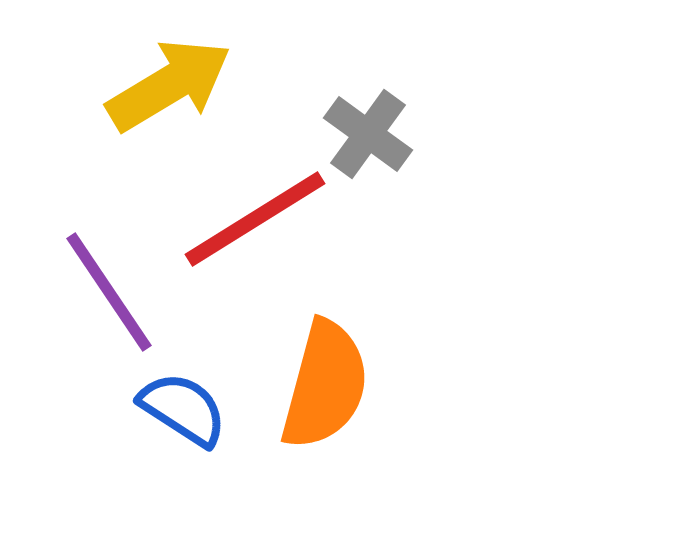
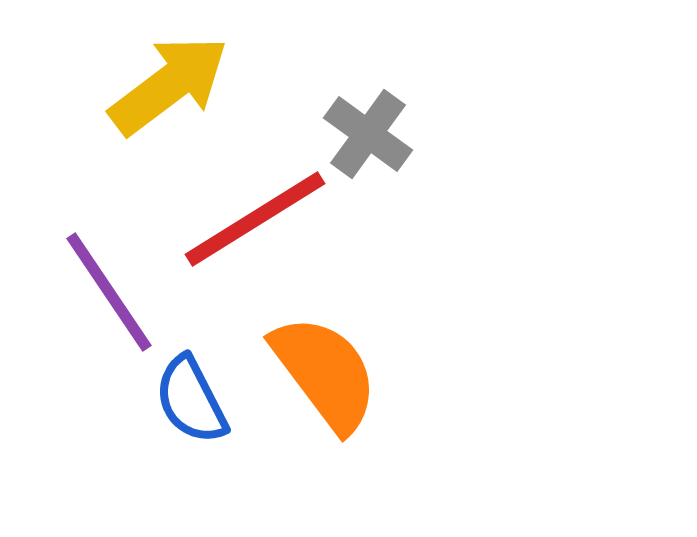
yellow arrow: rotated 6 degrees counterclockwise
orange semicircle: moved 12 px up; rotated 52 degrees counterclockwise
blue semicircle: moved 8 px right, 9 px up; rotated 150 degrees counterclockwise
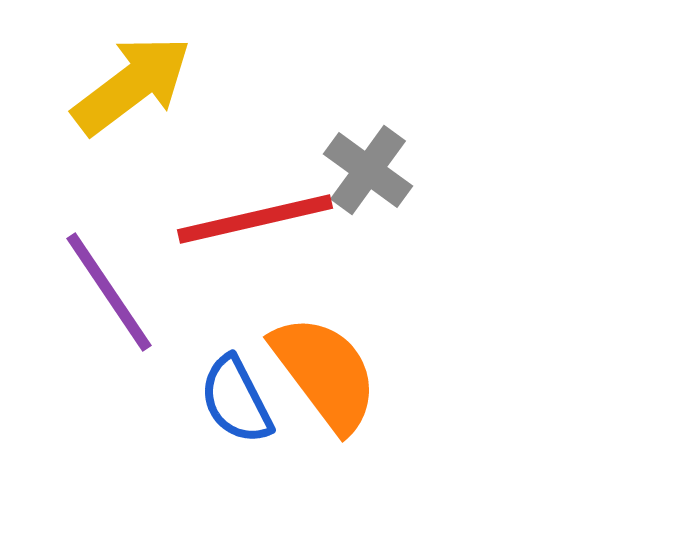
yellow arrow: moved 37 px left
gray cross: moved 36 px down
red line: rotated 19 degrees clockwise
blue semicircle: moved 45 px right
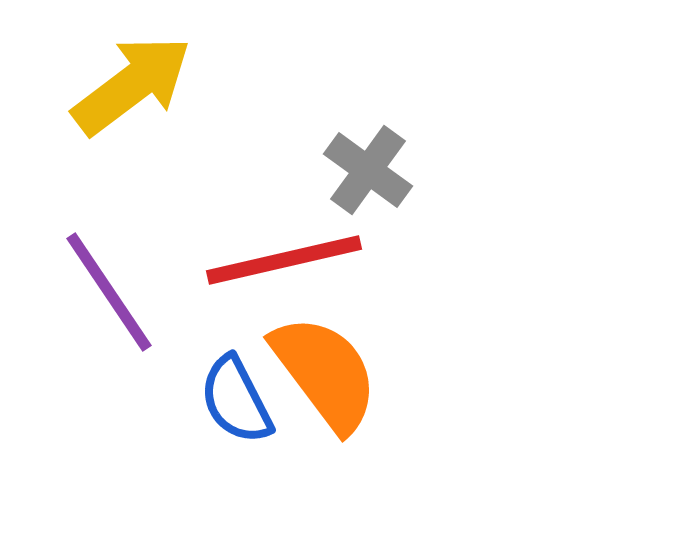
red line: moved 29 px right, 41 px down
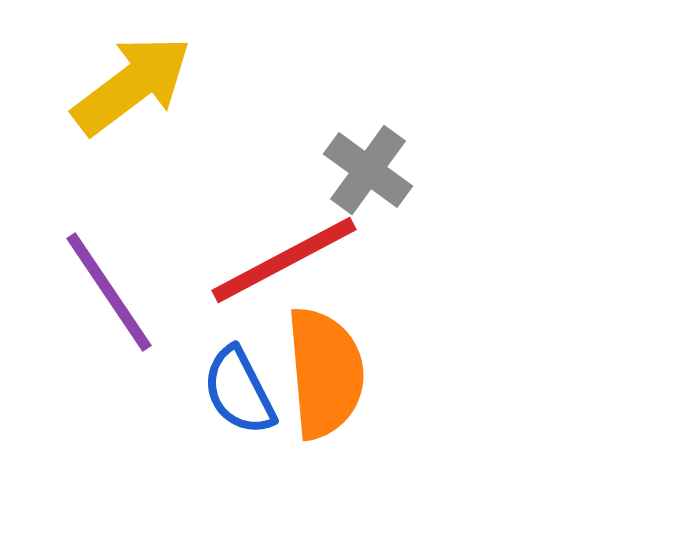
red line: rotated 15 degrees counterclockwise
orange semicircle: rotated 32 degrees clockwise
blue semicircle: moved 3 px right, 9 px up
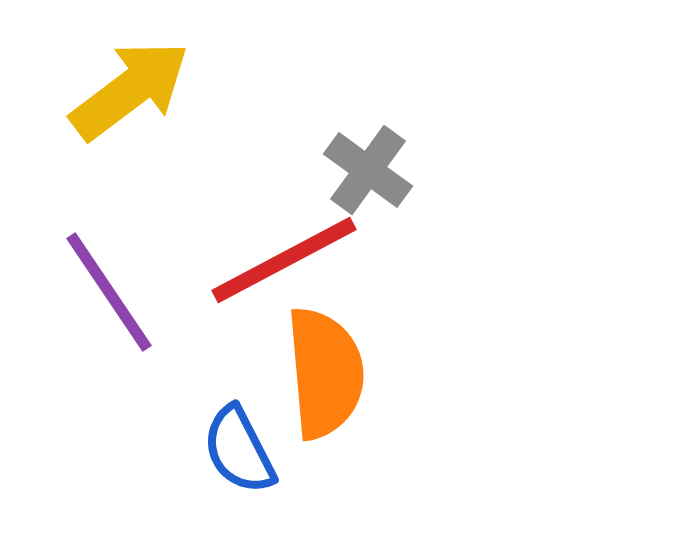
yellow arrow: moved 2 px left, 5 px down
blue semicircle: moved 59 px down
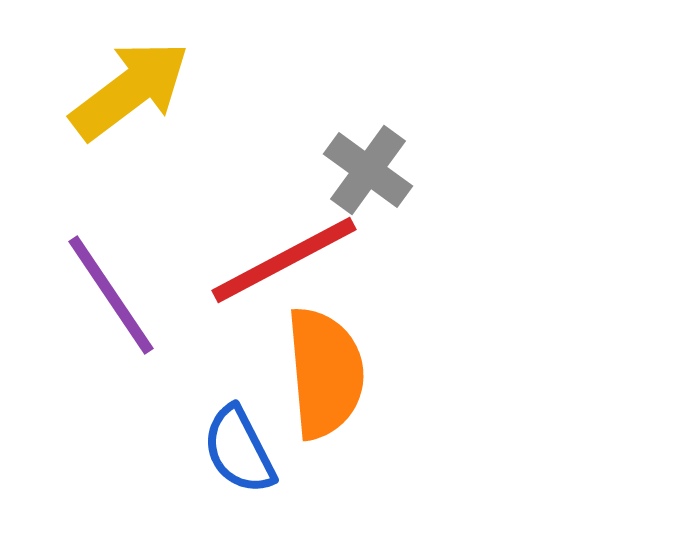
purple line: moved 2 px right, 3 px down
